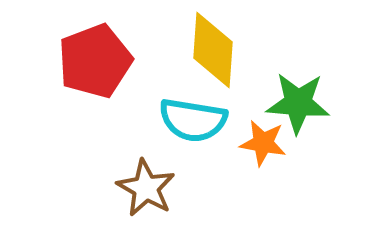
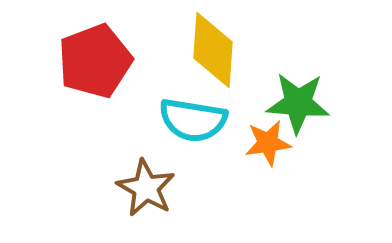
orange star: moved 5 px right; rotated 18 degrees counterclockwise
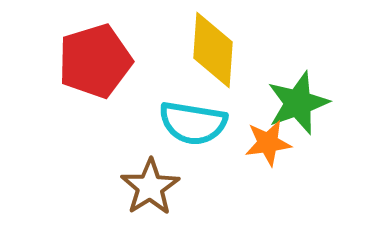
red pentagon: rotated 4 degrees clockwise
green star: rotated 24 degrees counterclockwise
cyan semicircle: moved 3 px down
brown star: moved 4 px right, 1 px up; rotated 10 degrees clockwise
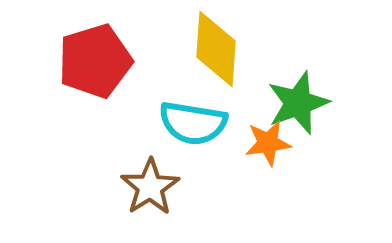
yellow diamond: moved 3 px right, 1 px up
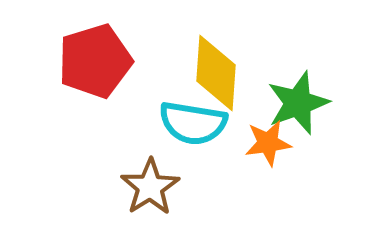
yellow diamond: moved 24 px down
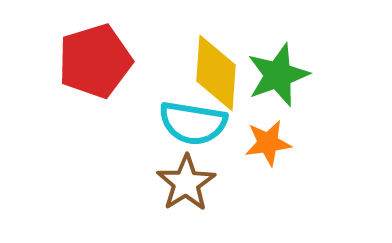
green star: moved 20 px left, 28 px up
brown star: moved 36 px right, 4 px up
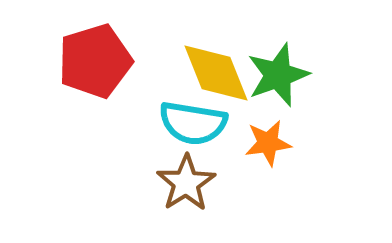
yellow diamond: rotated 26 degrees counterclockwise
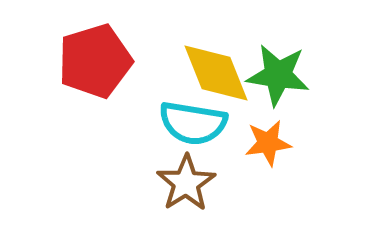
green star: rotated 28 degrees clockwise
